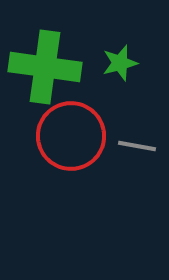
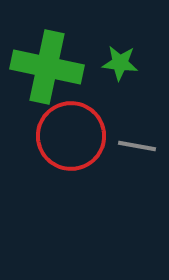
green star: rotated 21 degrees clockwise
green cross: moved 2 px right; rotated 4 degrees clockwise
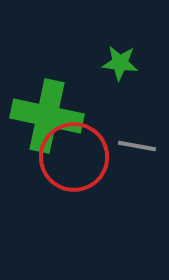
green cross: moved 49 px down
red circle: moved 3 px right, 21 px down
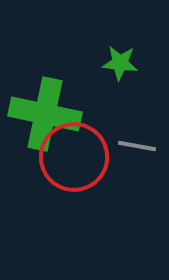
green cross: moved 2 px left, 2 px up
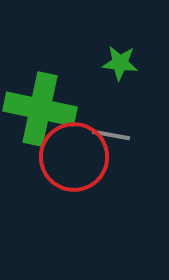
green cross: moved 5 px left, 5 px up
gray line: moved 26 px left, 11 px up
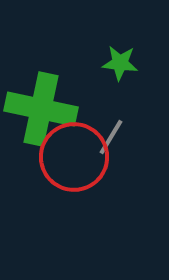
green cross: moved 1 px right
gray line: moved 2 px down; rotated 69 degrees counterclockwise
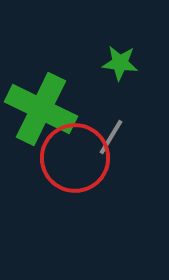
green cross: rotated 14 degrees clockwise
red circle: moved 1 px right, 1 px down
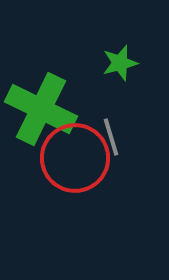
green star: rotated 21 degrees counterclockwise
gray line: rotated 48 degrees counterclockwise
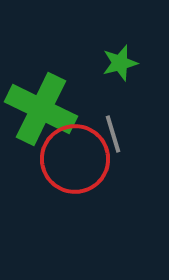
gray line: moved 2 px right, 3 px up
red circle: moved 1 px down
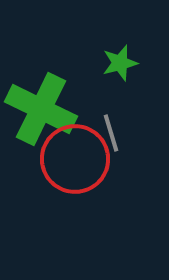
gray line: moved 2 px left, 1 px up
